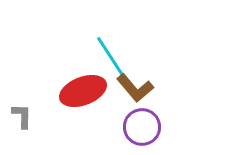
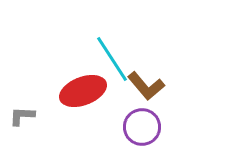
brown L-shape: moved 11 px right, 2 px up
gray L-shape: rotated 88 degrees counterclockwise
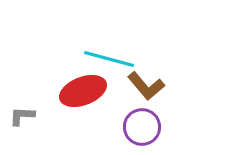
cyan line: moved 3 px left; rotated 42 degrees counterclockwise
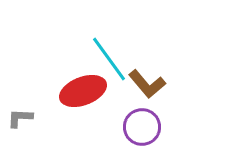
cyan line: rotated 39 degrees clockwise
brown L-shape: moved 1 px right, 2 px up
gray L-shape: moved 2 px left, 2 px down
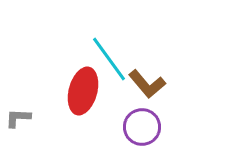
red ellipse: rotated 54 degrees counterclockwise
gray L-shape: moved 2 px left
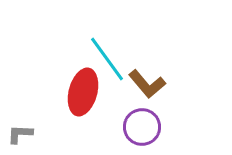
cyan line: moved 2 px left
red ellipse: moved 1 px down
gray L-shape: moved 2 px right, 16 px down
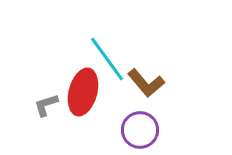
brown L-shape: moved 1 px left, 1 px up
purple circle: moved 2 px left, 3 px down
gray L-shape: moved 26 px right, 29 px up; rotated 20 degrees counterclockwise
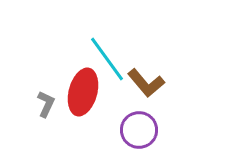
gray L-shape: moved 1 px up; rotated 132 degrees clockwise
purple circle: moved 1 px left
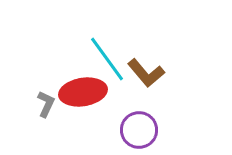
brown L-shape: moved 10 px up
red ellipse: rotated 66 degrees clockwise
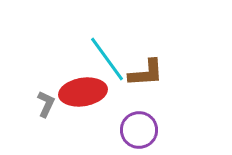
brown L-shape: rotated 54 degrees counterclockwise
